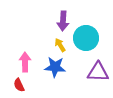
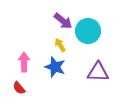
purple arrow: rotated 54 degrees counterclockwise
cyan circle: moved 2 px right, 7 px up
pink arrow: moved 1 px left
blue star: rotated 15 degrees clockwise
red semicircle: moved 3 px down; rotated 16 degrees counterclockwise
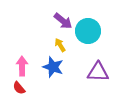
pink arrow: moved 2 px left, 4 px down
blue star: moved 2 px left
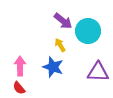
pink arrow: moved 2 px left
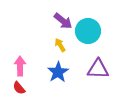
blue star: moved 5 px right, 5 px down; rotated 20 degrees clockwise
purple triangle: moved 3 px up
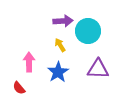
purple arrow: rotated 42 degrees counterclockwise
pink arrow: moved 9 px right, 4 px up
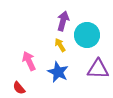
purple arrow: rotated 72 degrees counterclockwise
cyan circle: moved 1 px left, 4 px down
pink arrow: moved 1 px up; rotated 24 degrees counterclockwise
blue star: rotated 15 degrees counterclockwise
